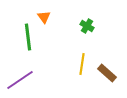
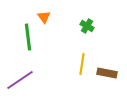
brown rectangle: rotated 30 degrees counterclockwise
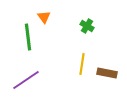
purple line: moved 6 px right
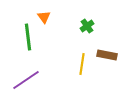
green cross: rotated 24 degrees clockwise
brown rectangle: moved 18 px up
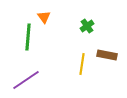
green line: rotated 12 degrees clockwise
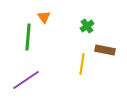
brown rectangle: moved 2 px left, 5 px up
